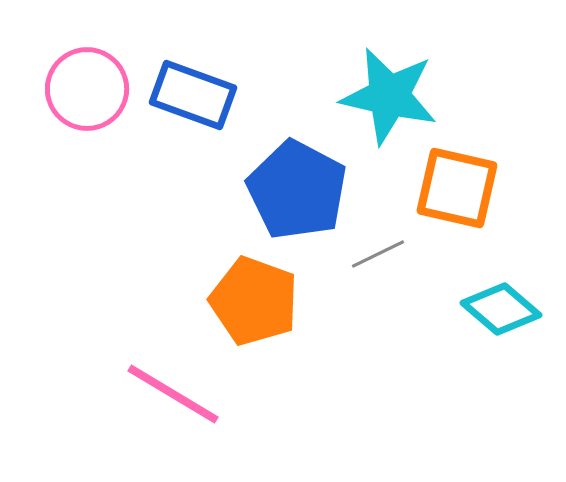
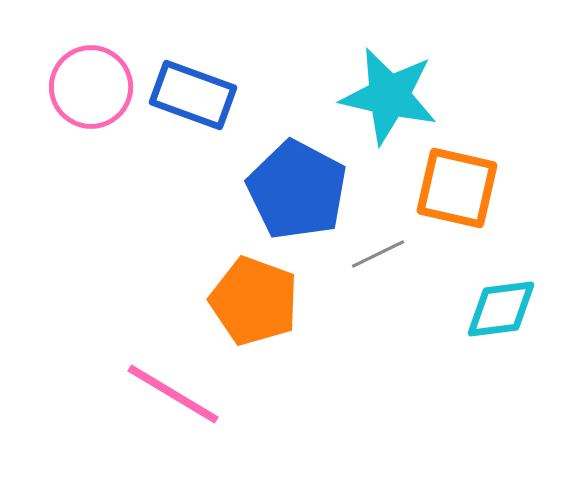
pink circle: moved 4 px right, 2 px up
cyan diamond: rotated 48 degrees counterclockwise
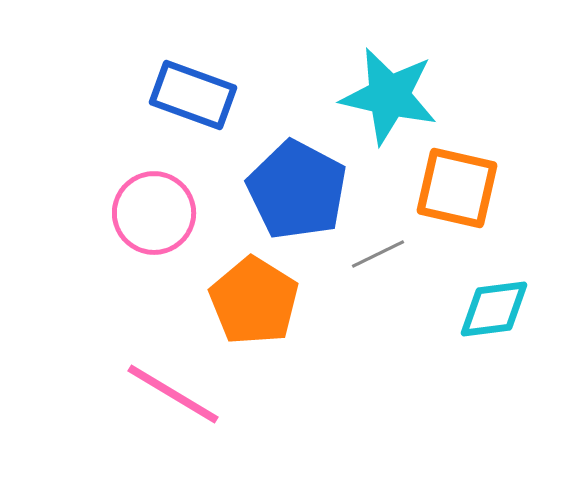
pink circle: moved 63 px right, 126 px down
orange pentagon: rotated 12 degrees clockwise
cyan diamond: moved 7 px left
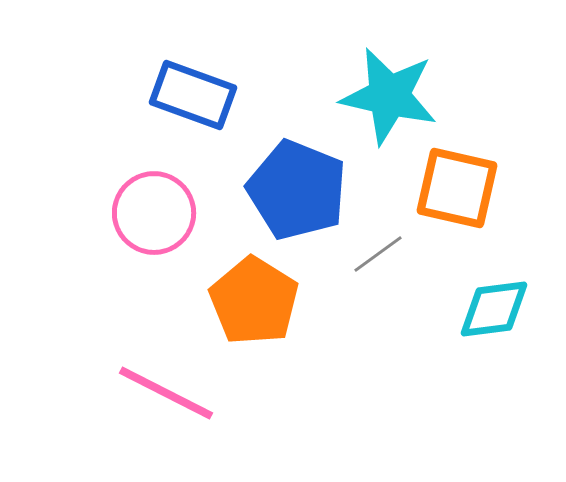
blue pentagon: rotated 6 degrees counterclockwise
gray line: rotated 10 degrees counterclockwise
pink line: moved 7 px left, 1 px up; rotated 4 degrees counterclockwise
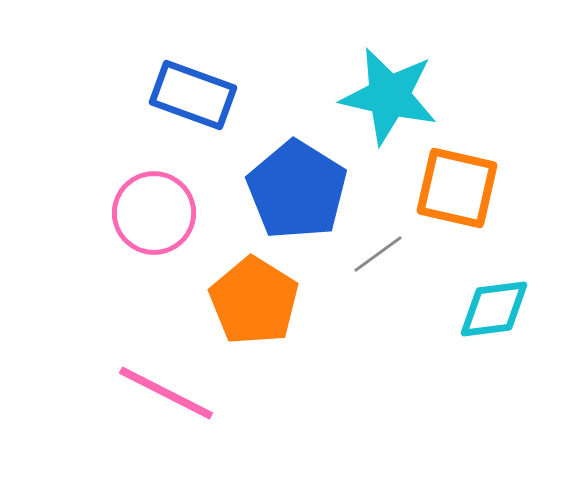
blue pentagon: rotated 10 degrees clockwise
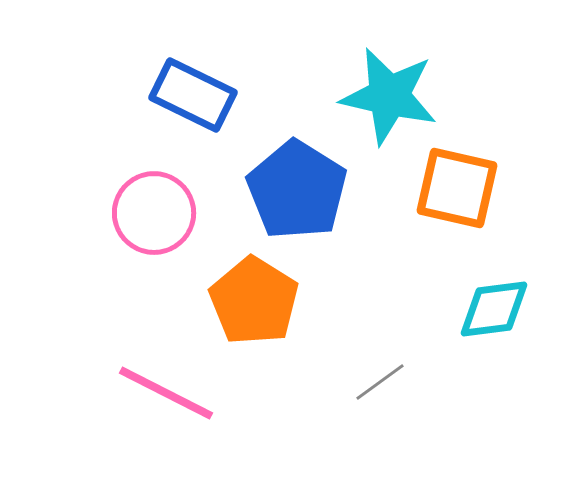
blue rectangle: rotated 6 degrees clockwise
gray line: moved 2 px right, 128 px down
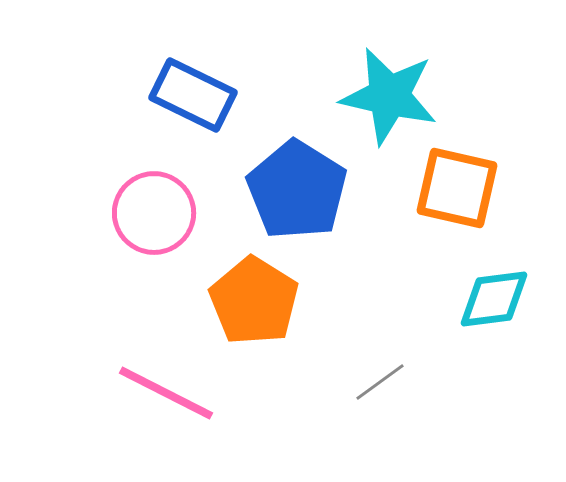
cyan diamond: moved 10 px up
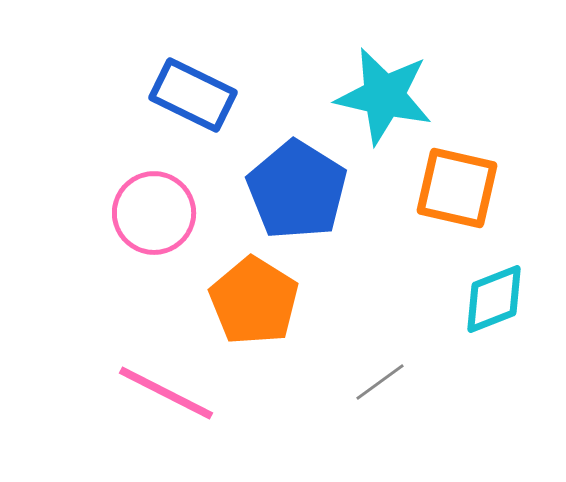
cyan star: moved 5 px left
cyan diamond: rotated 14 degrees counterclockwise
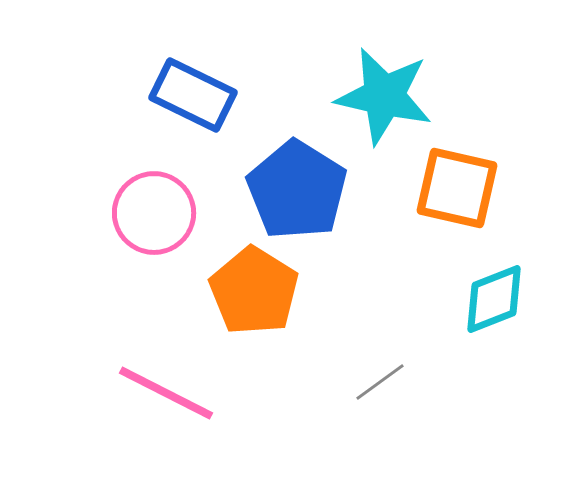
orange pentagon: moved 10 px up
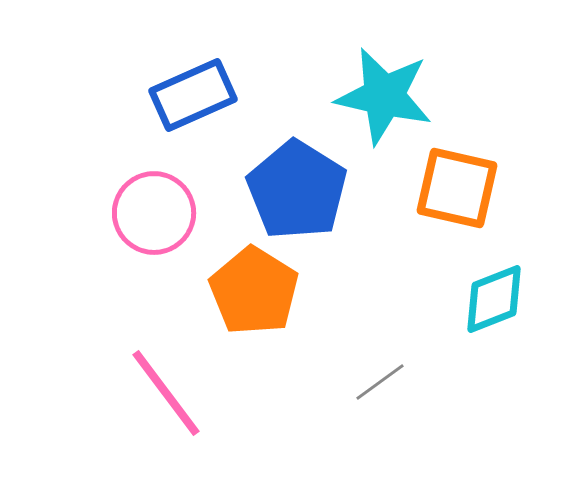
blue rectangle: rotated 50 degrees counterclockwise
pink line: rotated 26 degrees clockwise
